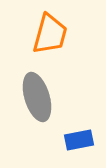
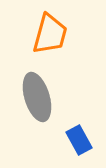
blue rectangle: rotated 72 degrees clockwise
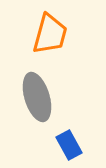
blue rectangle: moved 10 px left, 5 px down
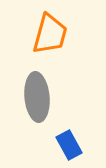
gray ellipse: rotated 12 degrees clockwise
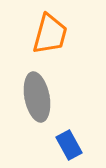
gray ellipse: rotated 6 degrees counterclockwise
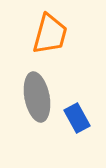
blue rectangle: moved 8 px right, 27 px up
